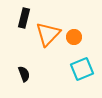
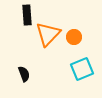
black rectangle: moved 3 px right, 3 px up; rotated 18 degrees counterclockwise
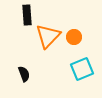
orange triangle: moved 2 px down
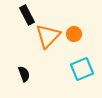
black rectangle: rotated 24 degrees counterclockwise
orange circle: moved 3 px up
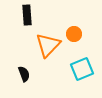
black rectangle: rotated 24 degrees clockwise
orange triangle: moved 9 px down
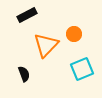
black rectangle: rotated 66 degrees clockwise
orange triangle: moved 2 px left
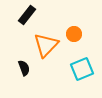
black rectangle: rotated 24 degrees counterclockwise
black semicircle: moved 6 px up
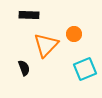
black rectangle: moved 2 px right; rotated 54 degrees clockwise
cyan square: moved 3 px right
